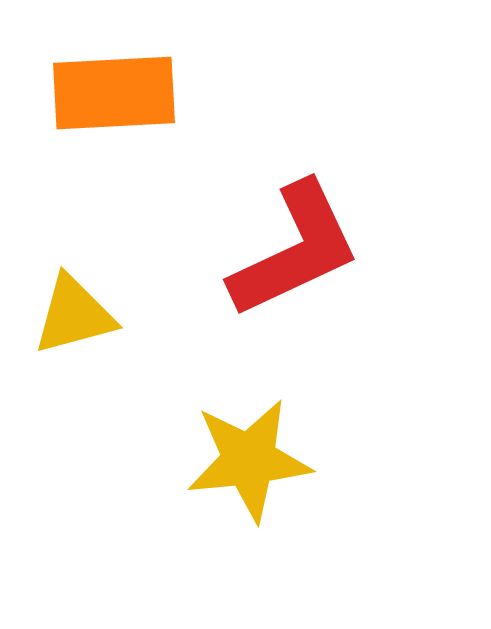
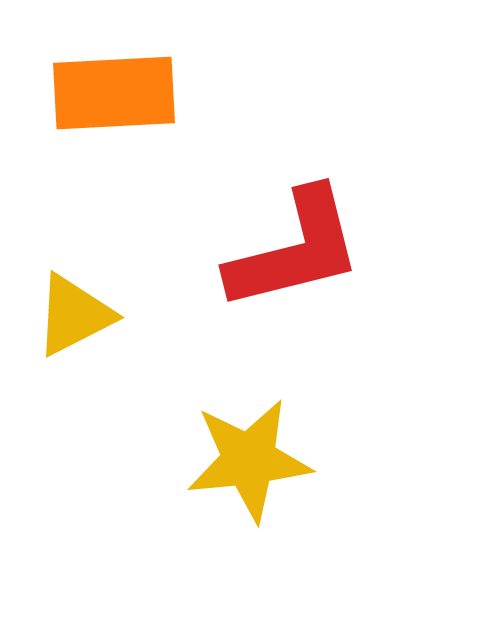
red L-shape: rotated 11 degrees clockwise
yellow triangle: rotated 12 degrees counterclockwise
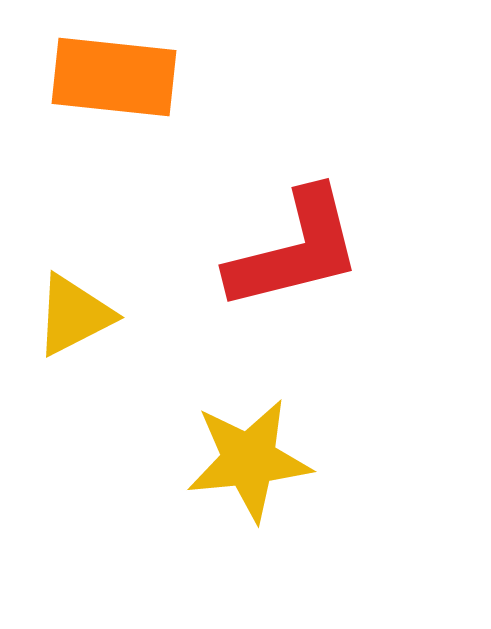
orange rectangle: moved 16 px up; rotated 9 degrees clockwise
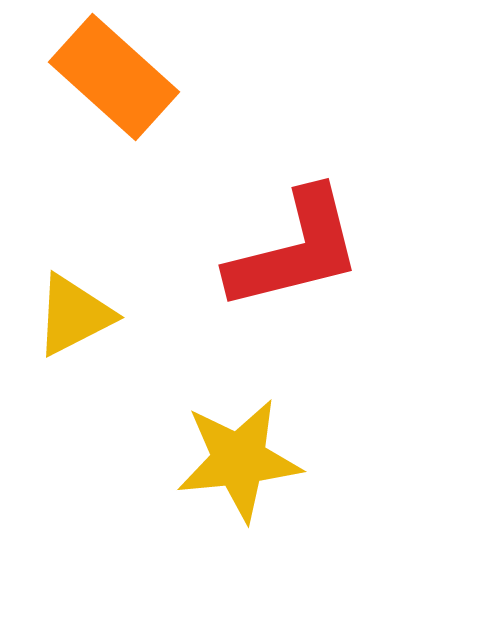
orange rectangle: rotated 36 degrees clockwise
yellow star: moved 10 px left
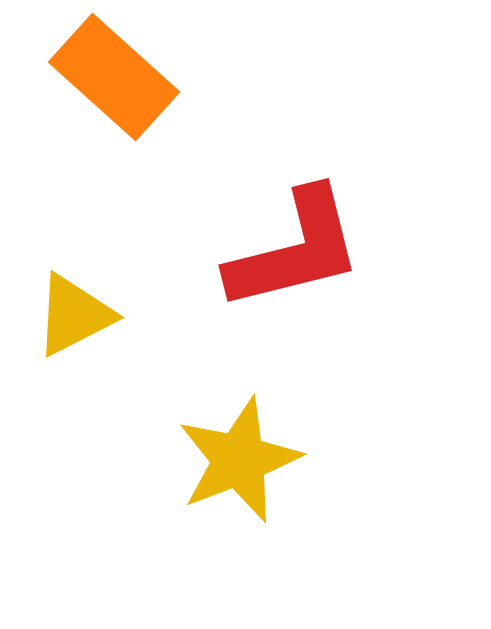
yellow star: rotated 15 degrees counterclockwise
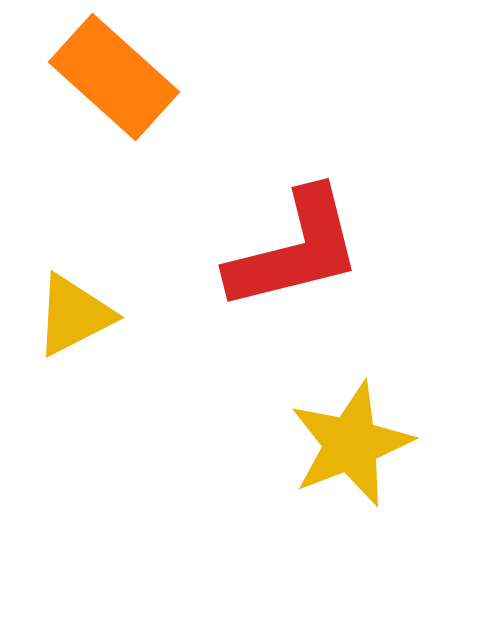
yellow star: moved 112 px right, 16 px up
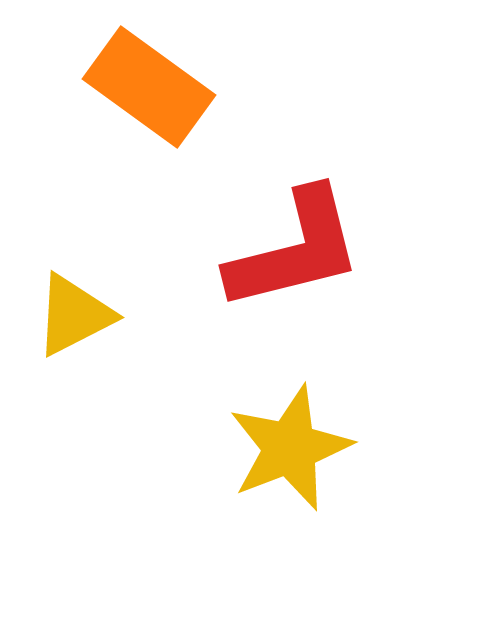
orange rectangle: moved 35 px right, 10 px down; rotated 6 degrees counterclockwise
yellow star: moved 61 px left, 4 px down
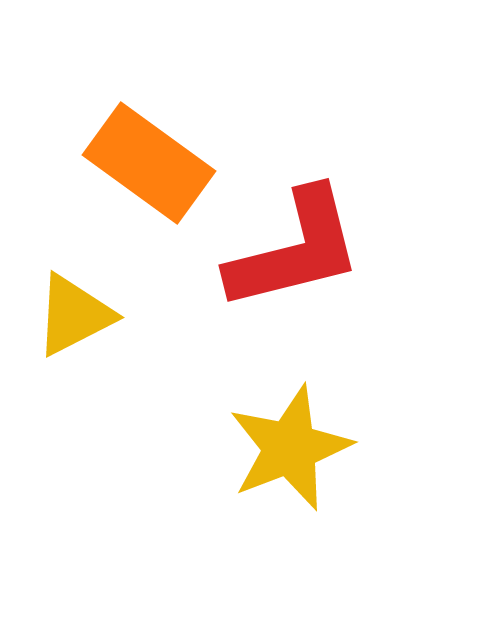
orange rectangle: moved 76 px down
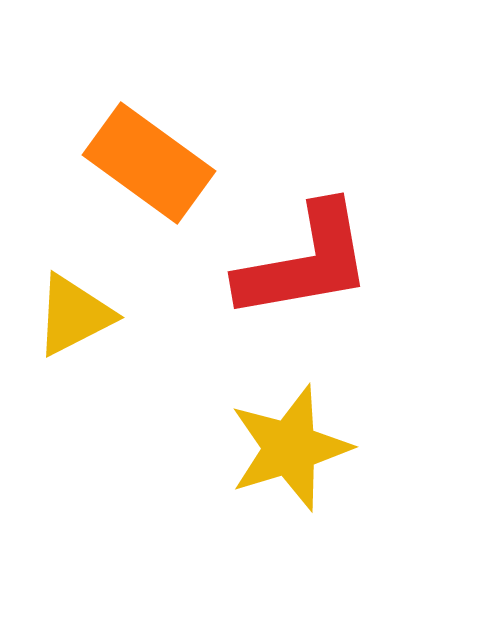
red L-shape: moved 10 px right, 12 px down; rotated 4 degrees clockwise
yellow star: rotated 4 degrees clockwise
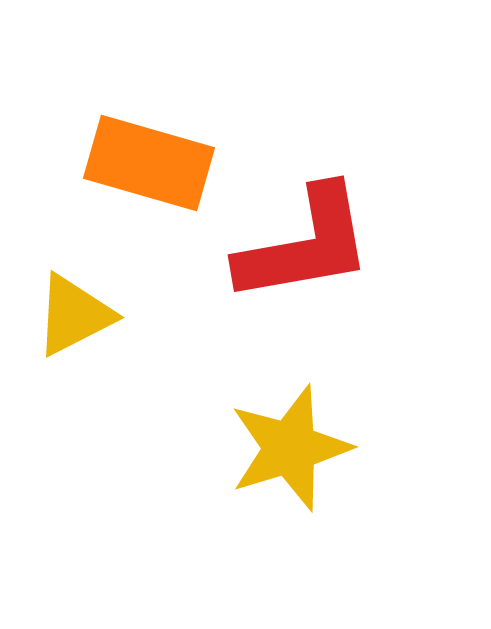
orange rectangle: rotated 20 degrees counterclockwise
red L-shape: moved 17 px up
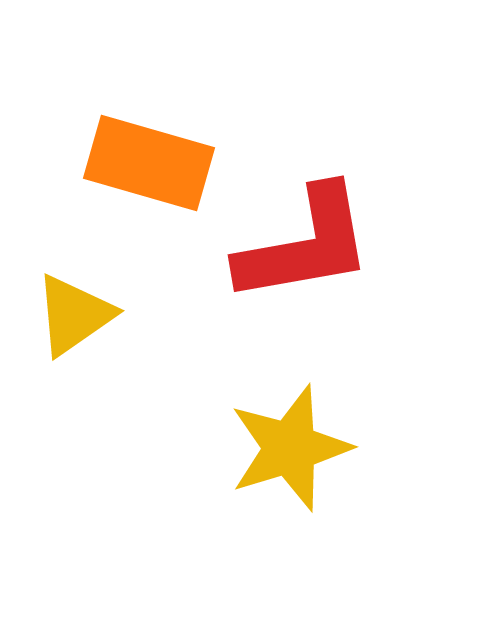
yellow triangle: rotated 8 degrees counterclockwise
